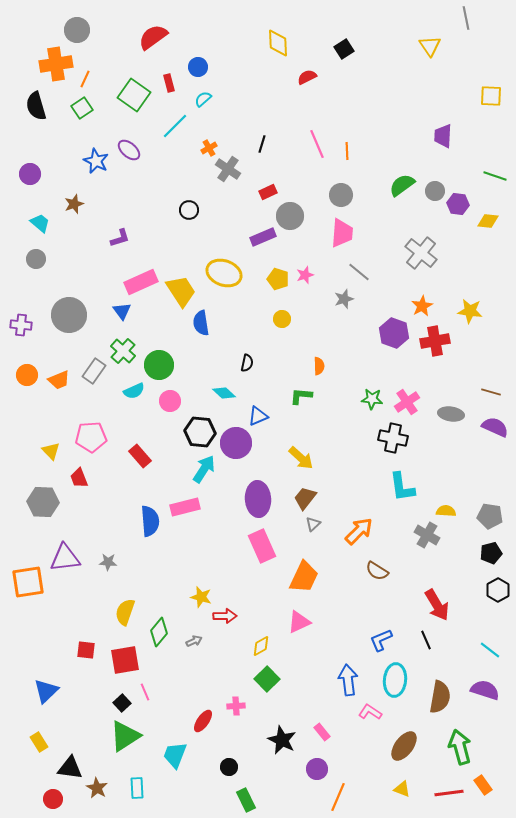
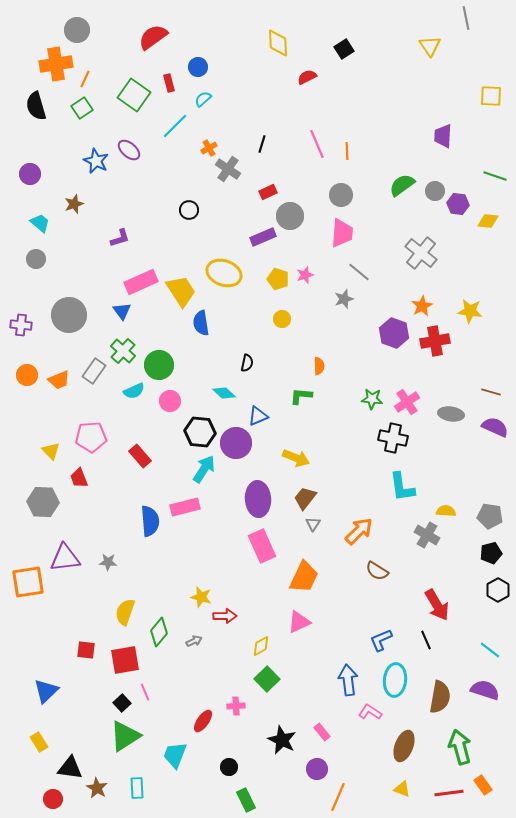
yellow arrow at (301, 458): moved 5 px left; rotated 20 degrees counterclockwise
gray triangle at (313, 524): rotated 14 degrees counterclockwise
brown ellipse at (404, 746): rotated 16 degrees counterclockwise
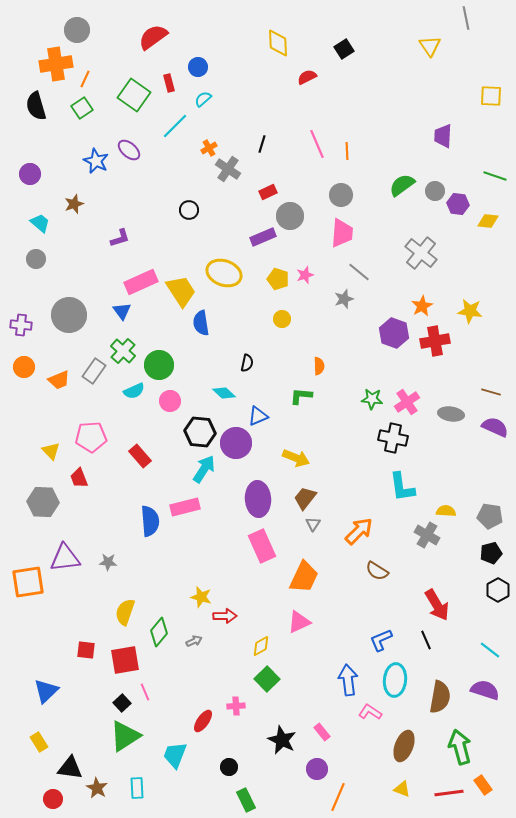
orange circle at (27, 375): moved 3 px left, 8 px up
